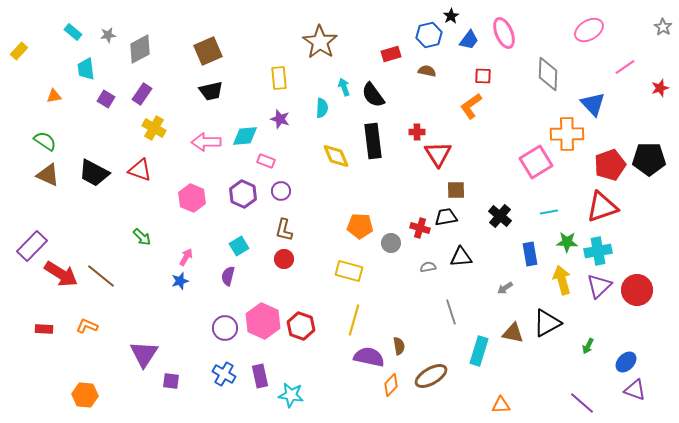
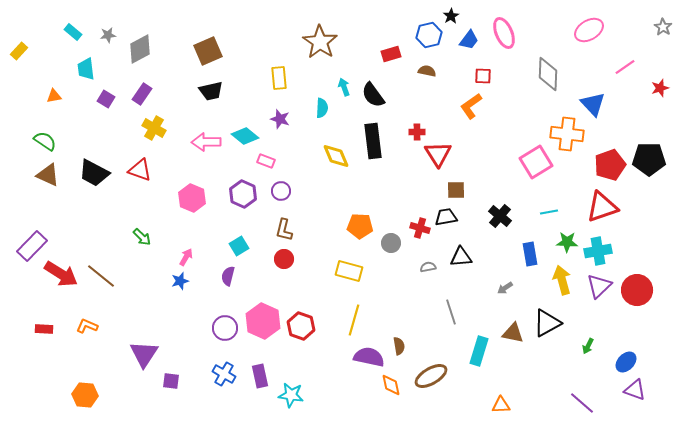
orange cross at (567, 134): rotated 8 degrees clockwise
cyan diamond at (245, 136): rotated 44 degrees clockwise
orange diamond at (391, 385): rotated 55 degrees counterclockwise
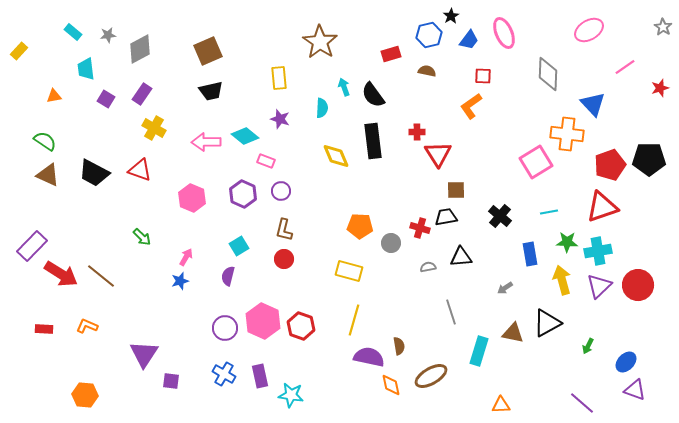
red circle at (637, 290): moved 1 px right, 5 px up
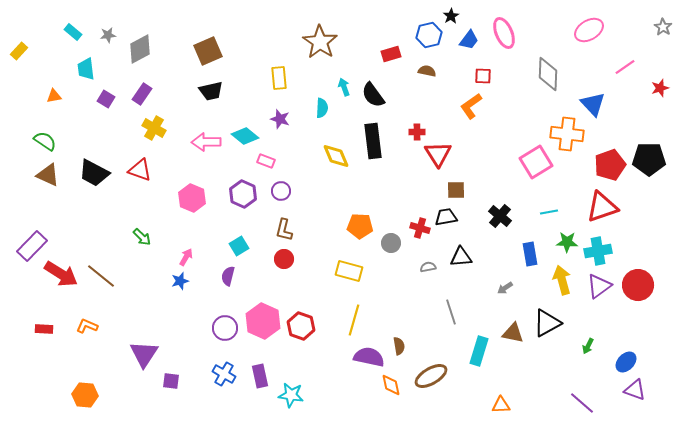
purple triangle at (599, 286): rotated 8 degrees clockwise
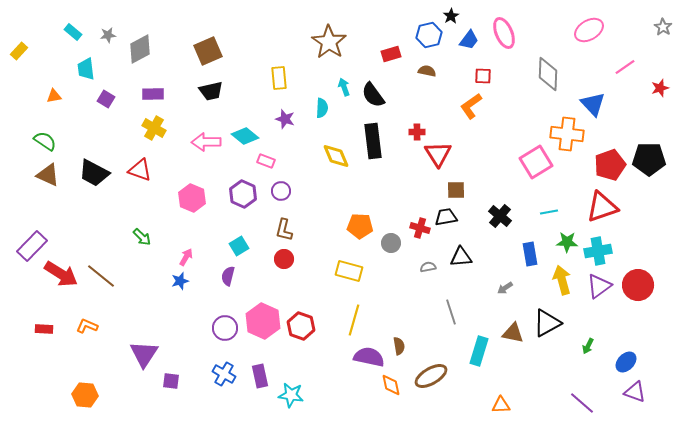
brown star at (320, 42): moved 9 px right
purple rectangle at (142, 94): moved 11 px right; rotated 55 degrees clockwise
purple star at (280, 119): moved 5 px right
purple triangle at (635, 390): moved 2 px down
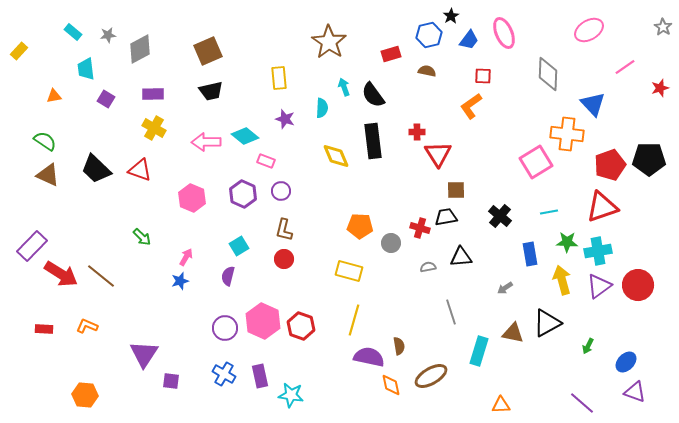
black trapezoid at (94, 173): moved 2 px right, 4 px up; rotated 16 degrees clockwise
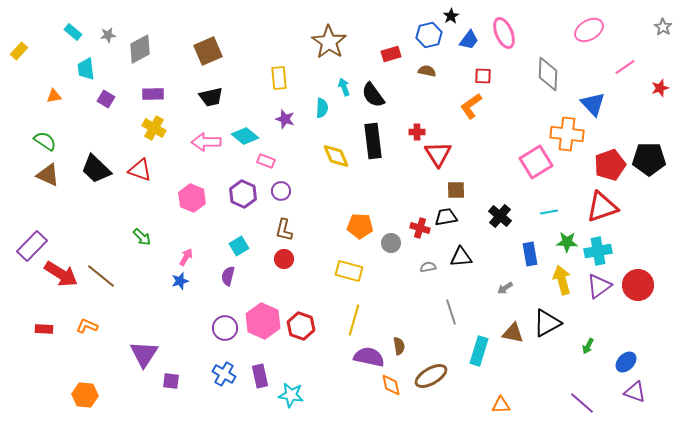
black trapezoid at (211, 91): moved 6 px down
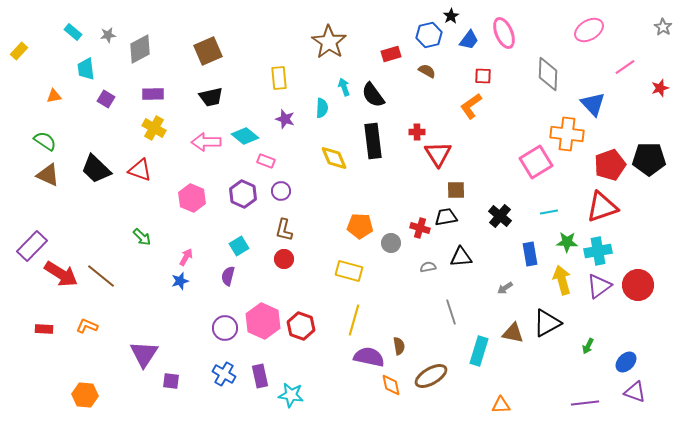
brown semicircle at (427, 71): rotated 18 degrees clockwise
yellow diamond at (336, 156): moved 2 px left, 2 px down
purple line at (582, 403): moved 3 px right; rotated 48 degrees counterclockwise
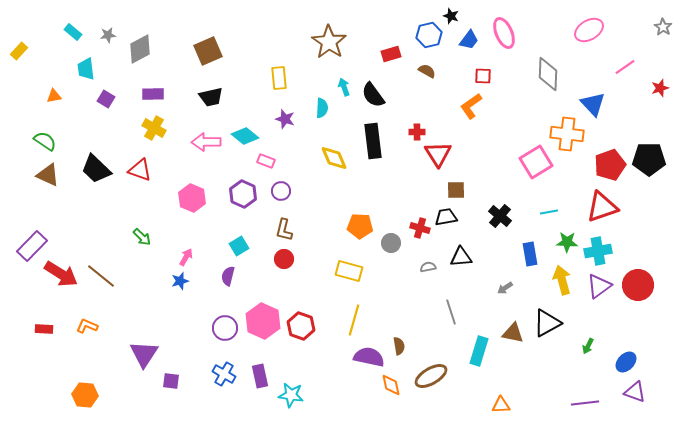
black star at (451, 16): rotated 21 degrees counterclockwise
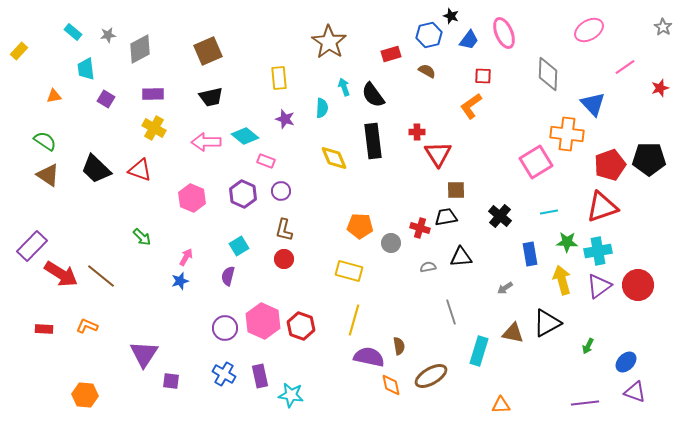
brown triangle at (48, 175): rotated 10 degrees clockwise
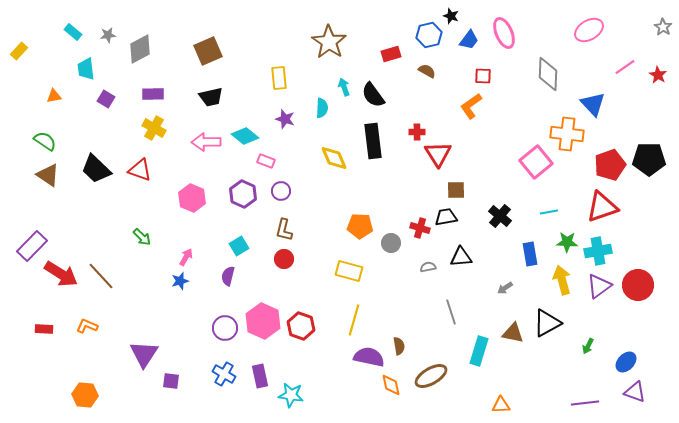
red star at (660, 88): moved 2 px left, 13 px up; rotated 24 degrees counterclockwise
pink square at (536, 162): rotated 8 degrees counterclockwise
brown line at (101, 276): rotated 8 degrees clockwise
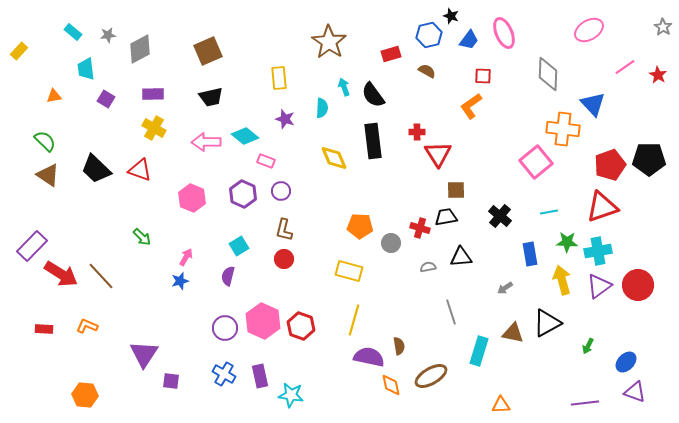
orange cross at (567, 134): moved 4 px left, 5 px up
green semicircle at (45, 141): rotated 10 degrees clockwise
